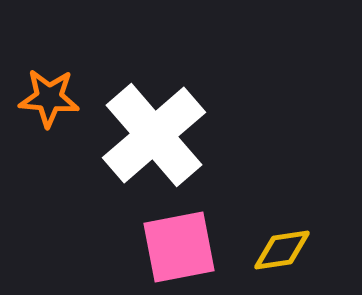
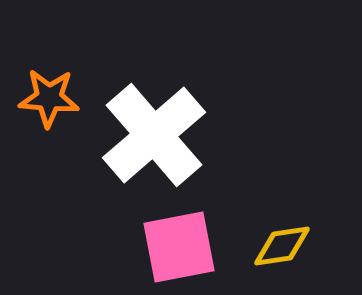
yellow diamond: moved 4 px up
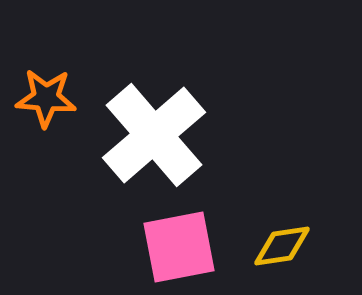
orange star: moved 3 px left
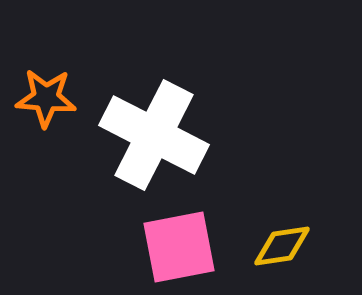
white cross: rotated 22 degrees counterclockwise
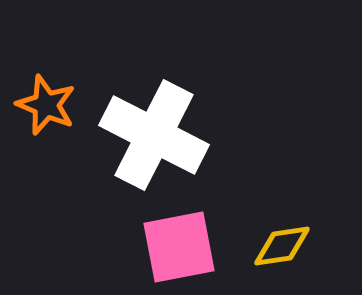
orange star: moved 7 px down; rotated 18 degrees clockwise
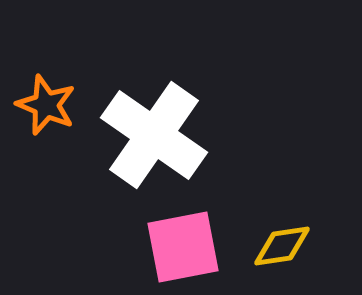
white cross: rotated 8 degrees clockwise
pink square: moved 4 px right
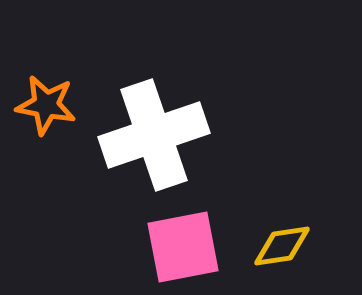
orange star: rotated 12 degrees counterclockwise
white cross: rotated 36 degrees clockwise
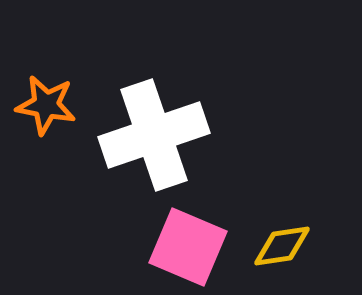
pink square: moved 5 px right; rotated 34 degrees clockwise
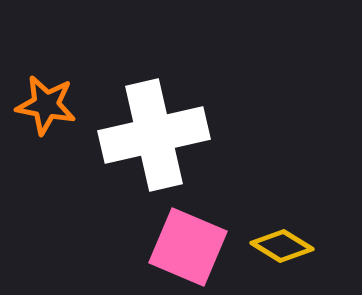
white cross: rotated 6 degrees clockwise
yellow diamond: rotated 40 degrees clockwise
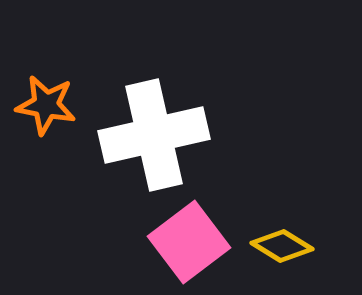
pink square: moved 1 px right, 5 px up; rotated 30 degrees clockwise
